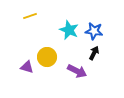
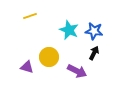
yellow circle: moved 2 px right
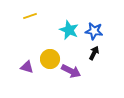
yellow circle: moved 1 px right, 2 px down
purple arrow: moved 6 px left
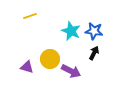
cyan star: moved 2 px right, 1 px down
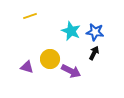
blue star: moved 1 px right, 1 px down
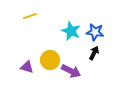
yellow circle: moved 1 px down
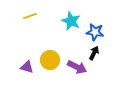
cyan star: moved 10 px up
purple arrow: moved 6 px right, 4 px up
